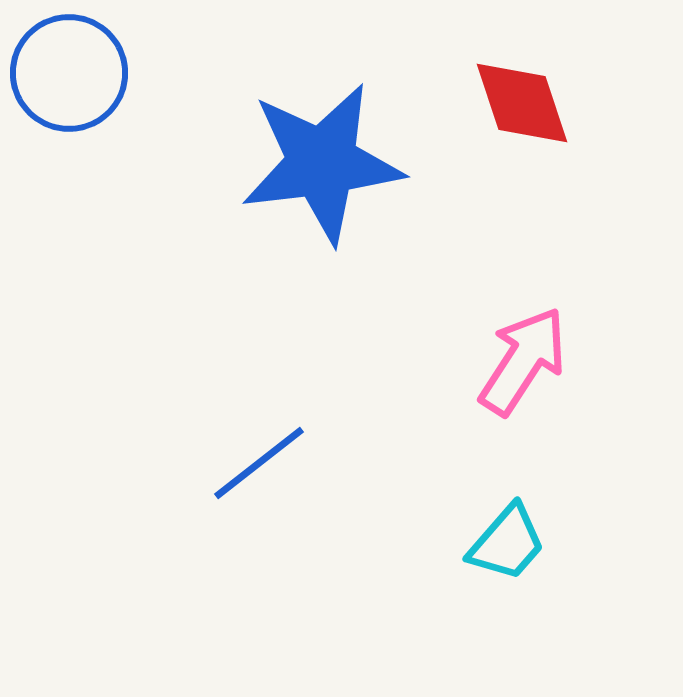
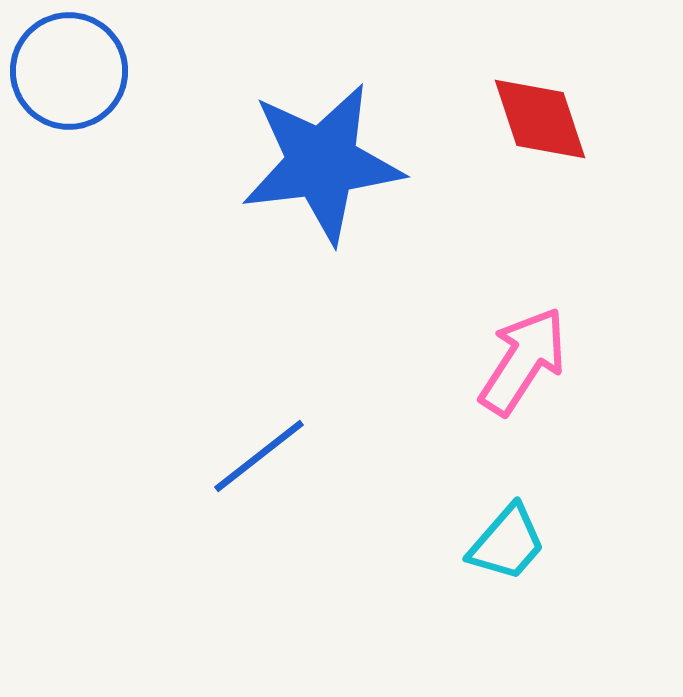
blue circle: moved 2 px up
red diamond: moved 18 px right, 16 px down
blue line: moved 7 px up
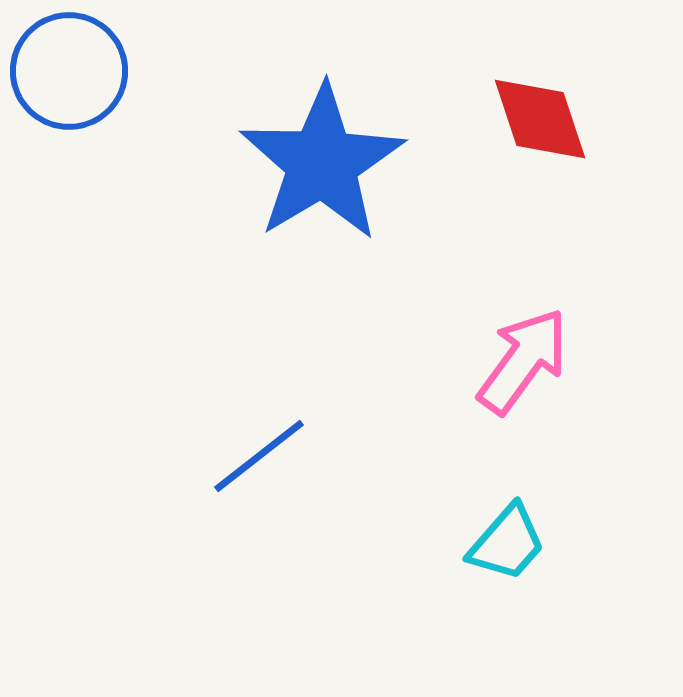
blue star: rotated 24 degrees counterclockwise
pink arrow: rotated 3 degrees clockwise
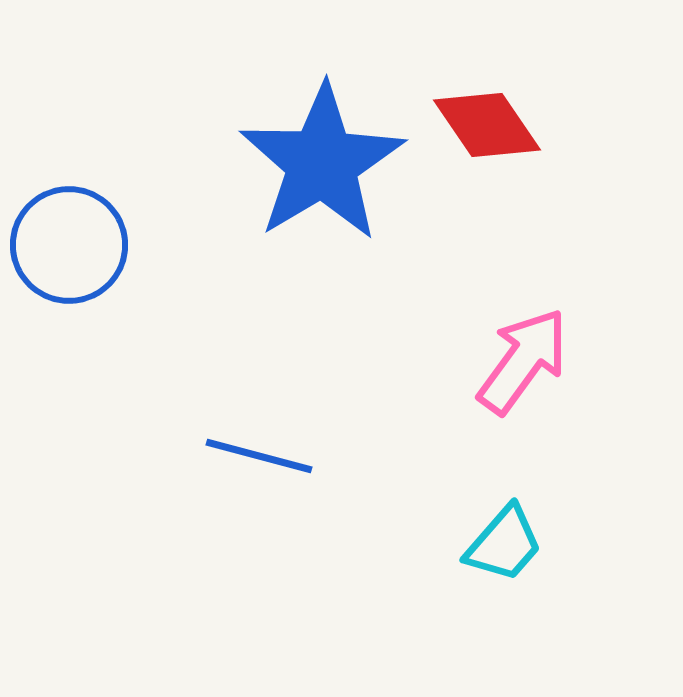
blue circle: moved 174 px down
red diamond: moved 53 px left, 6 px down; rotated 16 degrees counterclockwise
blue line: rotated 53 degrees clockwise
cyan trapezoid: moved 3 px left, 1 px down
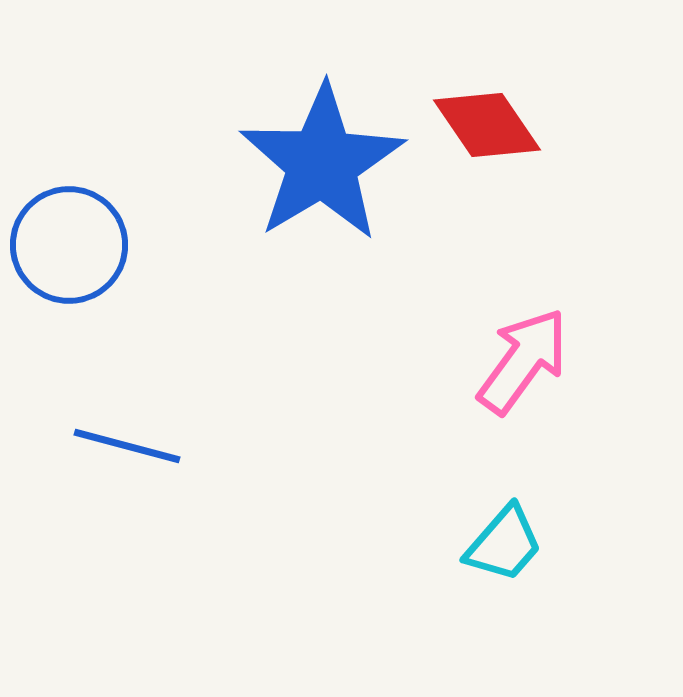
blue line: moved 132 px left, 10 px up
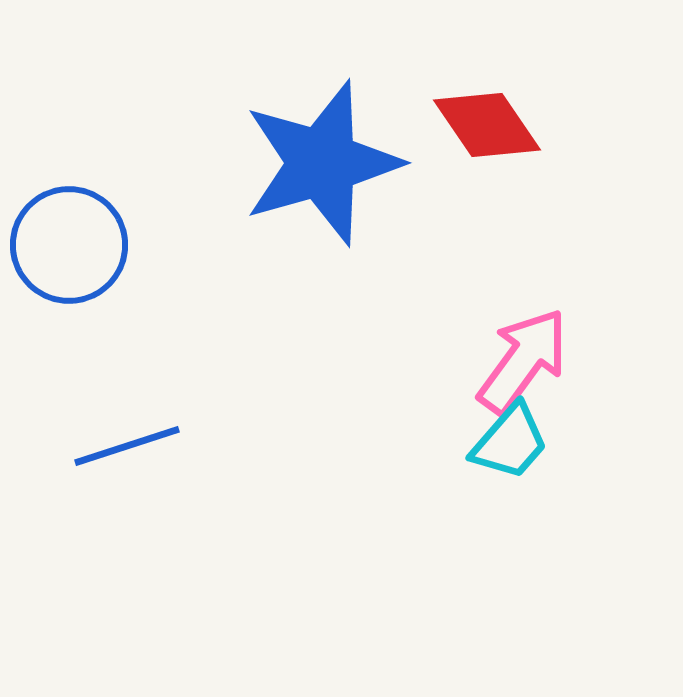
blue star: rotated 15 degrees clockwise
blue line: rotated 33 degrees counterclockwise
cyan trapezoid: moved 6 px right, 102 px up
